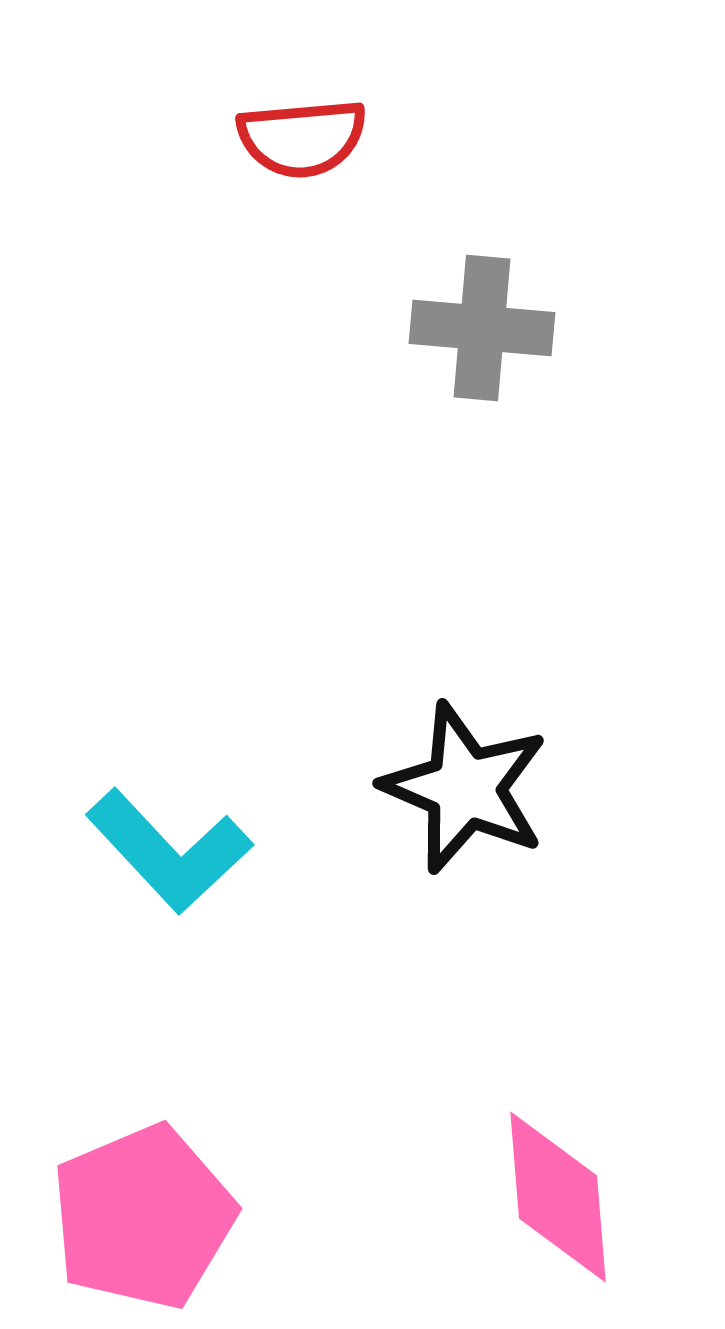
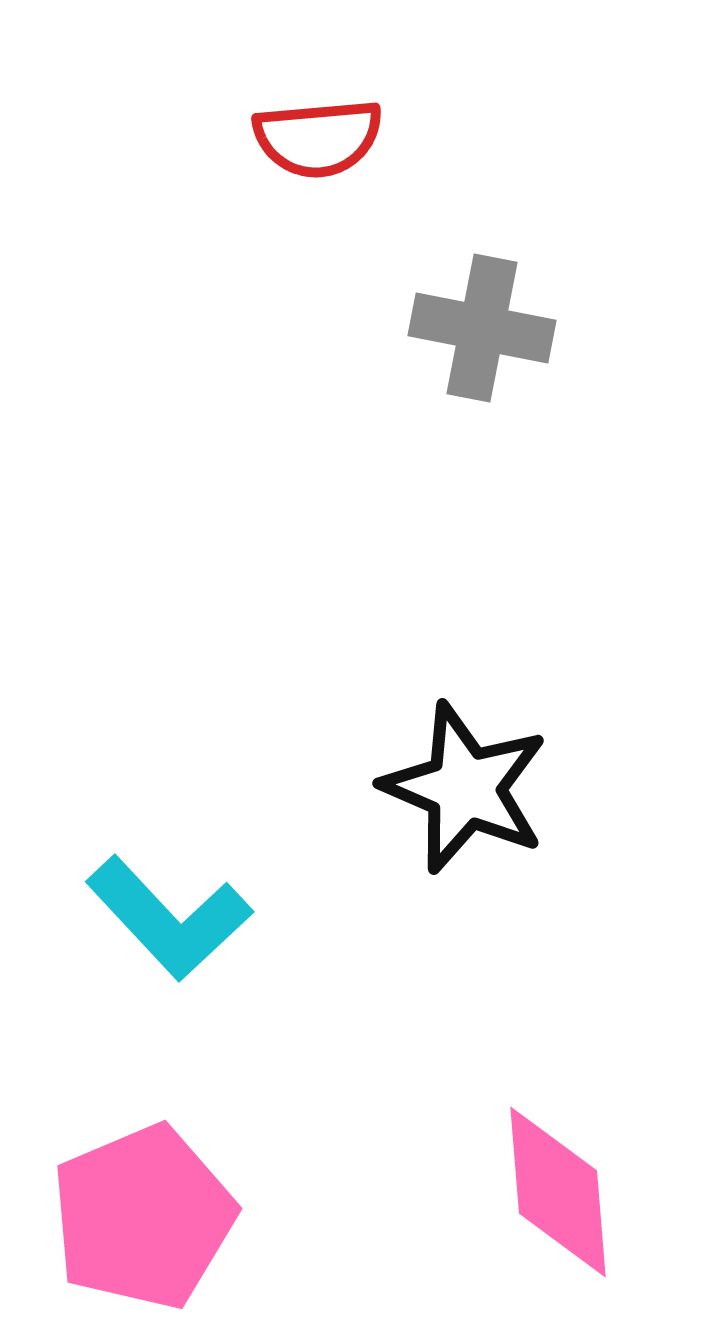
red semicircle: moved 16 px right
gray cross: rotated 6 degrees clockwise
cyan L-shape: moved 67 px down
pink diamond: moved 5 px up
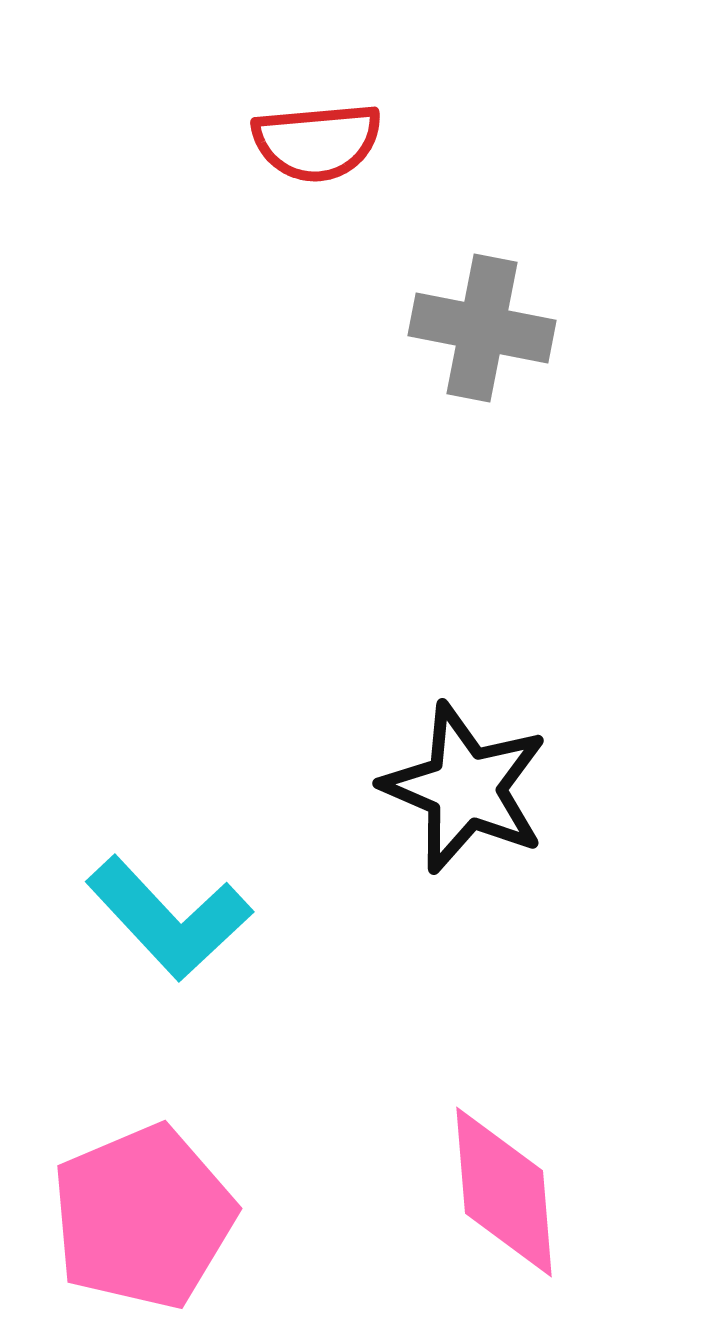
red semicircle: moved 1 px left, 4 px down
pink diamond: moved 54 px left
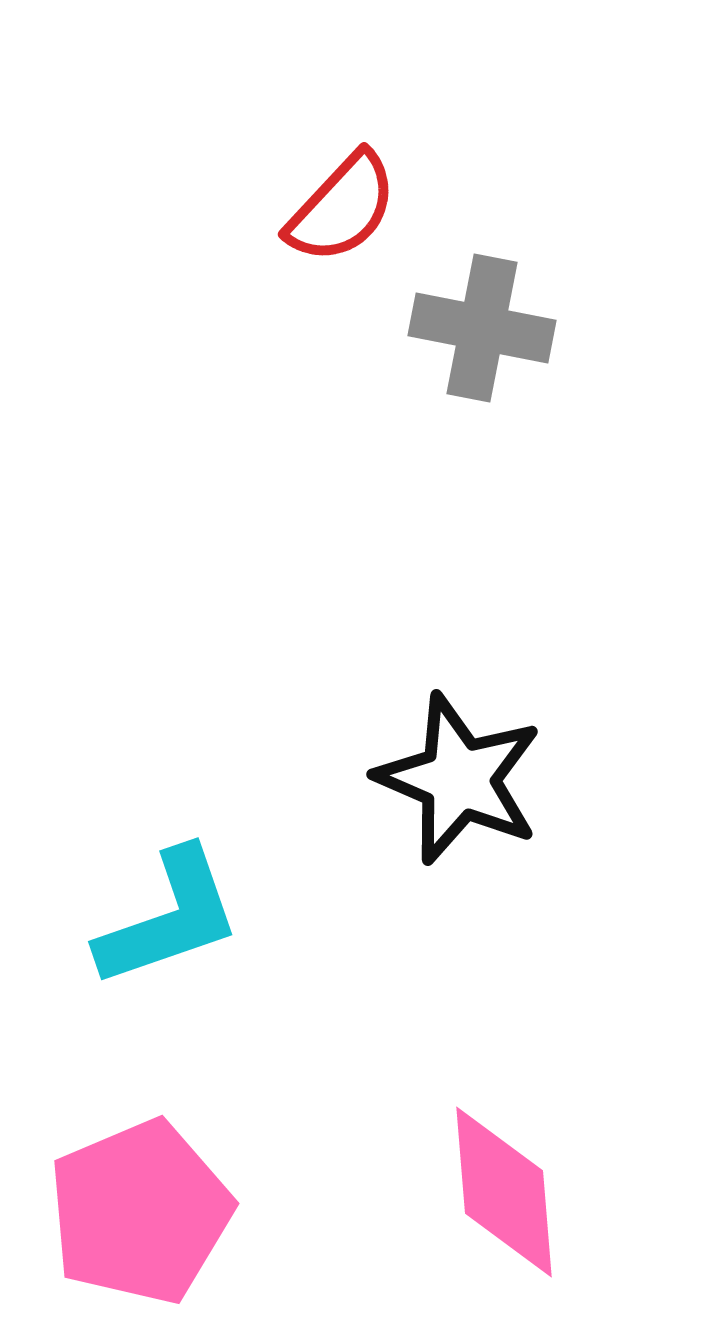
red semicircle: moved 25 px right, 66 px down; rotated 42 degrees counterclockwise
black star: moved 6 px left, 9 px up
cyan L-shape: rotated 66 degrees counterclockwise
pink pentagon: moved 3 px left, 5 px up
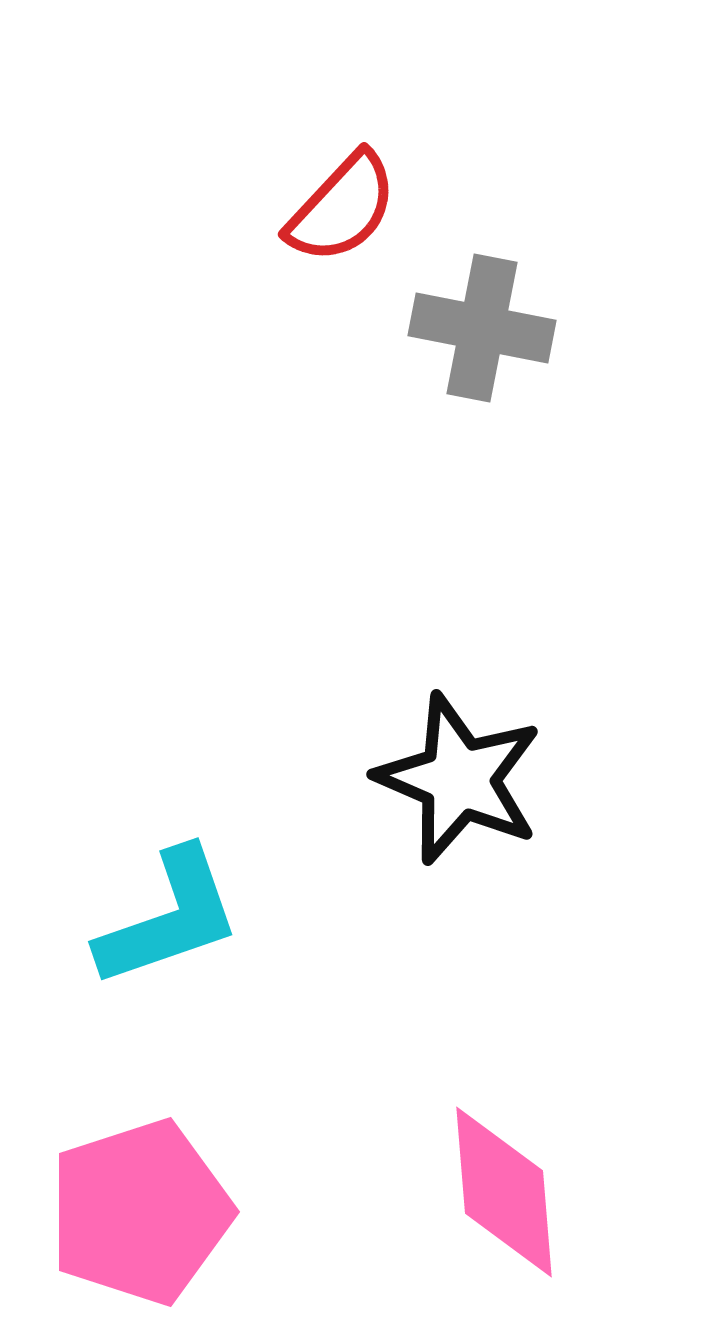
pink pentagon: rotated 5 degrees clockwise
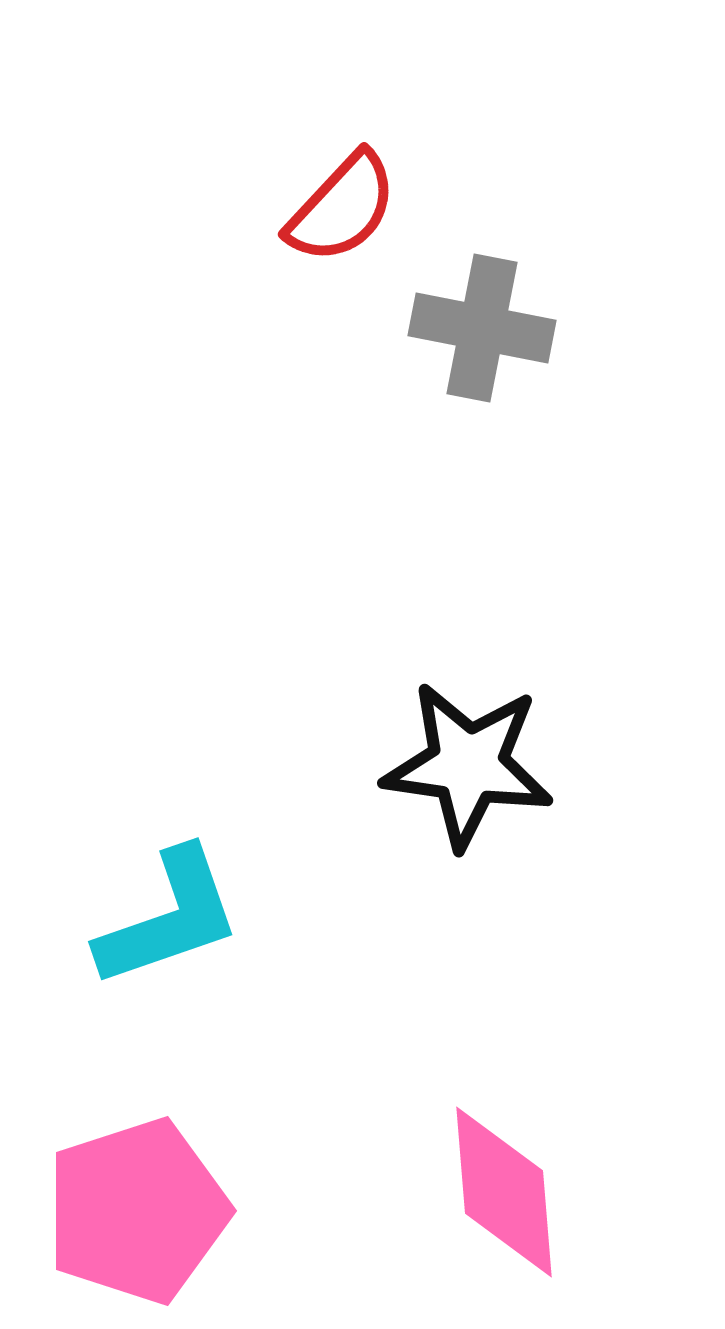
black star: moved 9 px right, 14 px up; rotated 15 degrees counterclockwise
pink pentagon: moved 3 px left, 1 px up
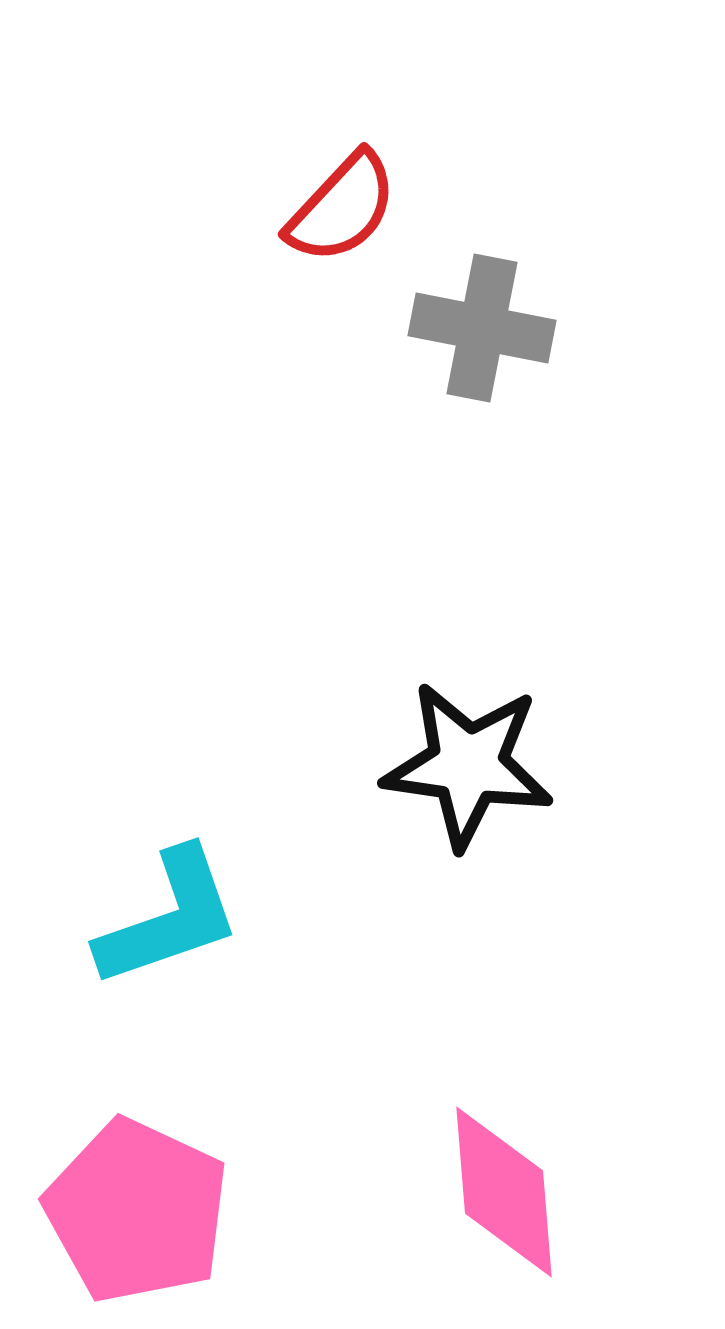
pink pentagon: rotated 29 degrees counterclockwise
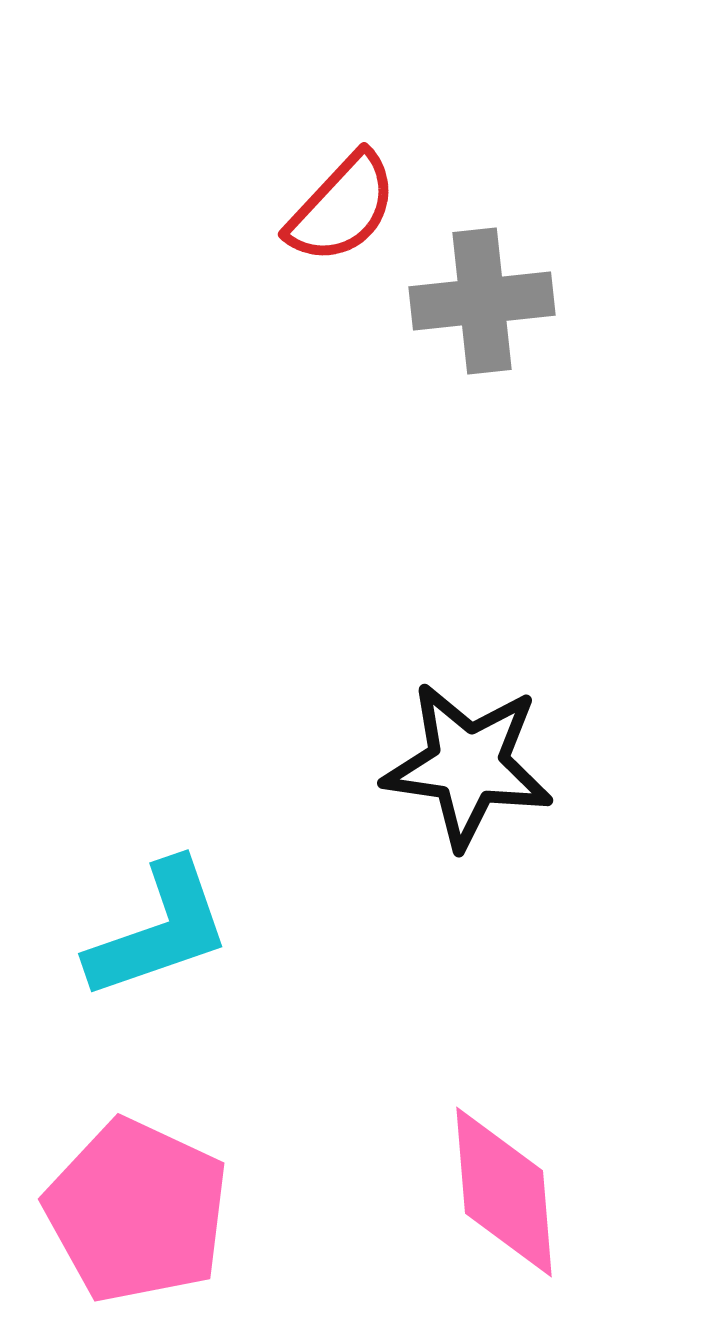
gray cross: moved 27 px up; rotated 17 degrees counterclockwise
cyan L-shape: moved 10 px left, 12 px down
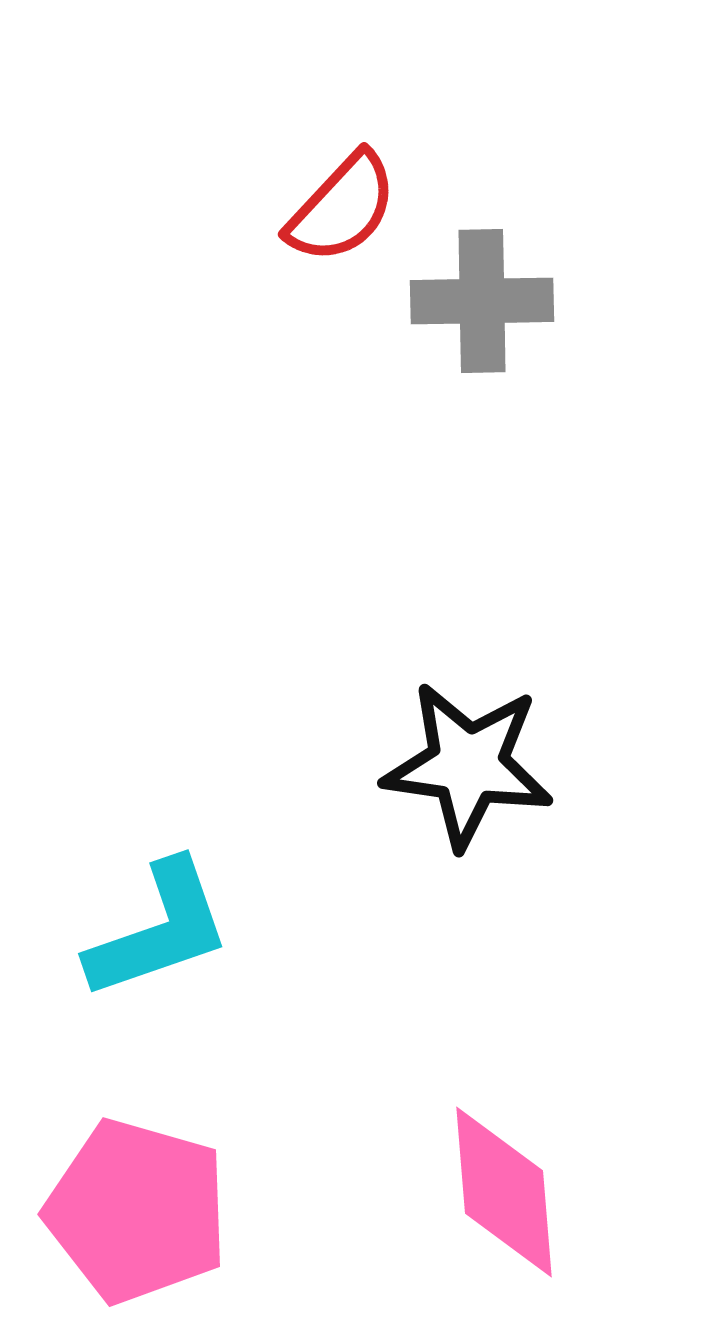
gray cross: rotated 5 degrees clockwise
pink pentagon: rotated 9 degrees counterclockwise
